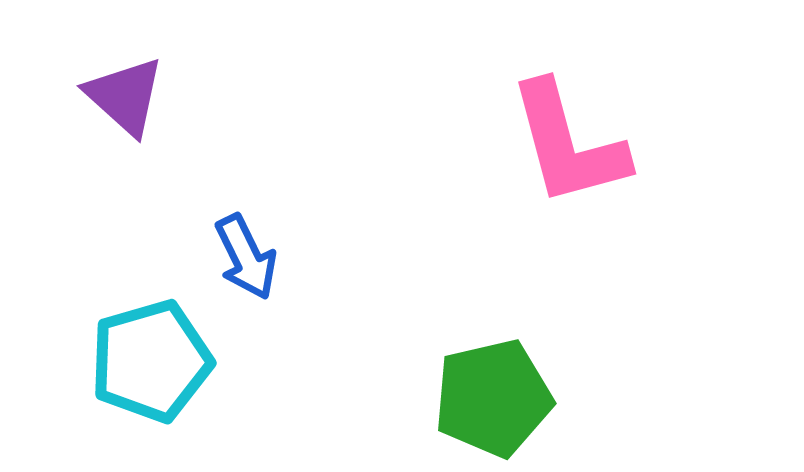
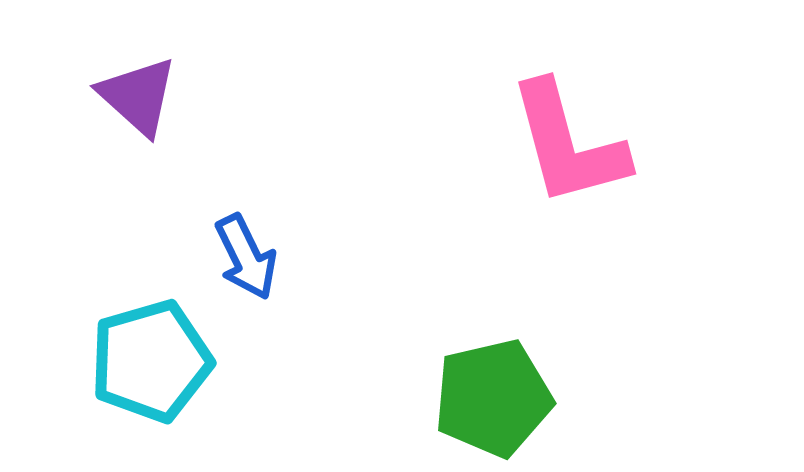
purple triangle: moved 13 px right
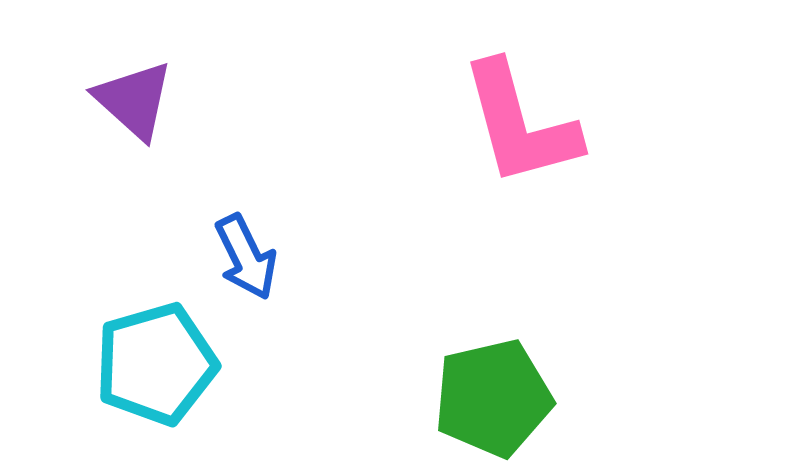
purple triangle: moved 4 px left, 4 px down
pink L-shape: moved 48 px left, 20 px up
cyan pentagon: moved 5 px right, 3 px down
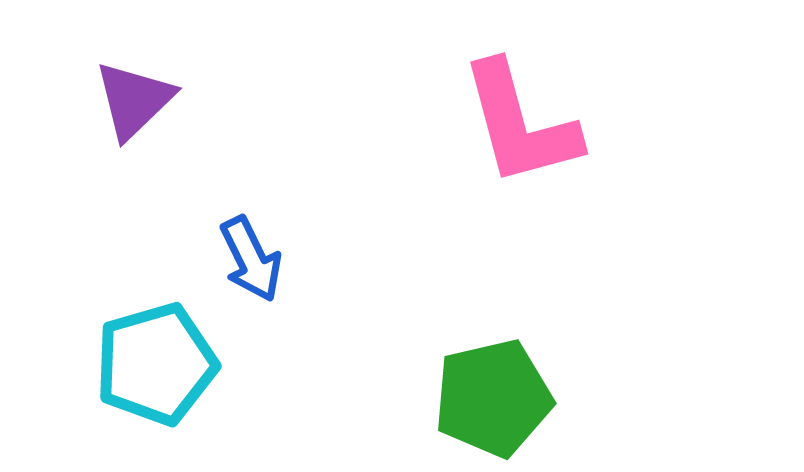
purple triangle: rotated 34 degrees clockwise
blue arrow: moved 5 px right, 2 px down
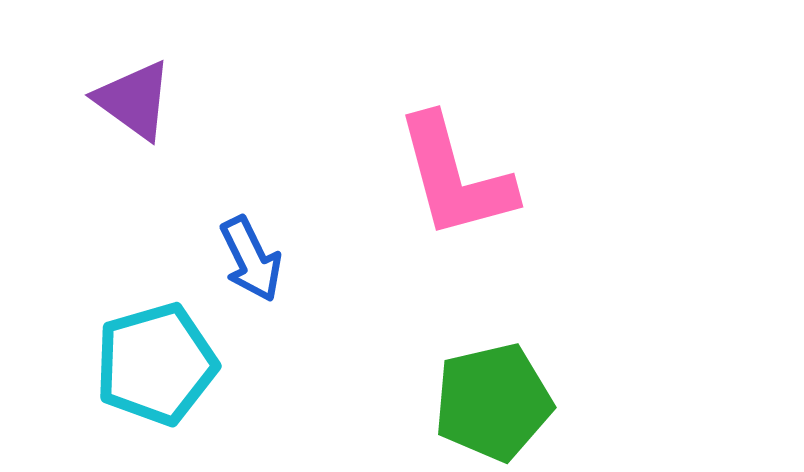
purple triangle: rotated 40 degrees counterclockwise
pink L-shape: moved 65 px left, 53 px down
green pentagon: moved 4 px down
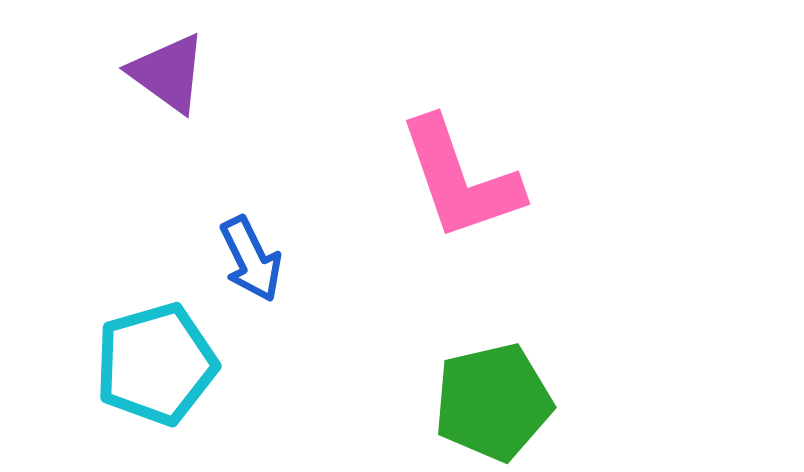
purple triangle: moved 34 px right, 27 px up
pink L-shape: moved 5 px right, 2 px down; rotated 4 degrees counterclockwise
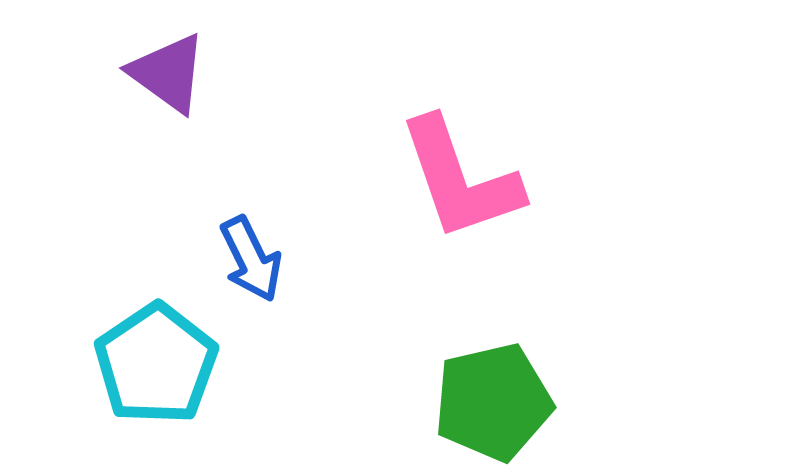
cyan pentagon: rotated 18 degrees counterclockwise
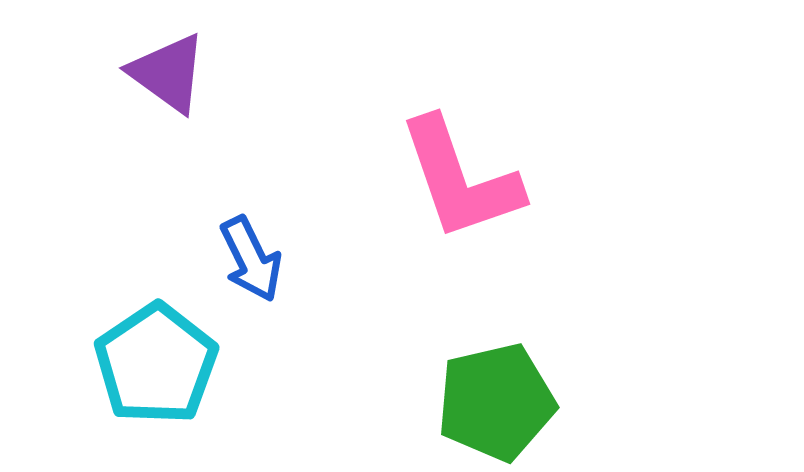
green pentagon: moved 3 px right
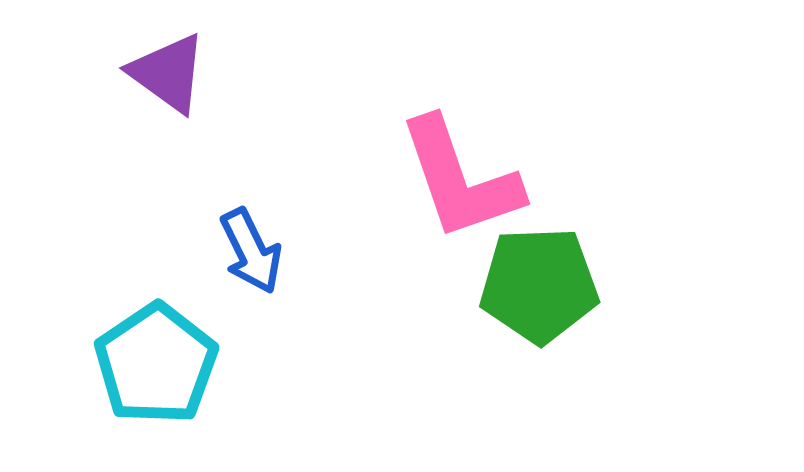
blue arrow: moved 8 px up
green pentagon: moved 43 px right, 117 px up; rotated 11 degrees clockwise
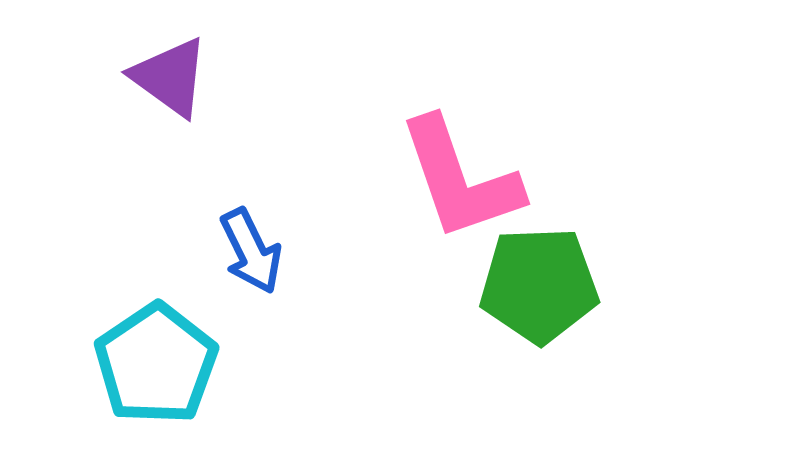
purple triangle: moved 2 px right, 4 px down
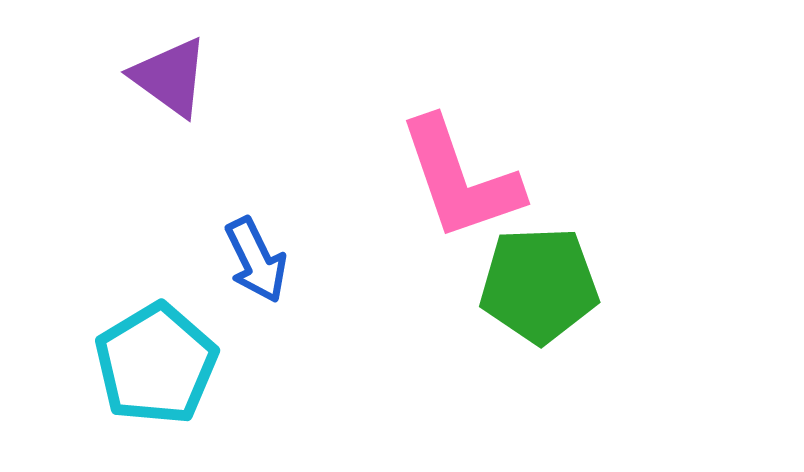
blue arrow: moved 5 px right, 9 px down
cyan pentagon: rotated 3 degrees clockwise
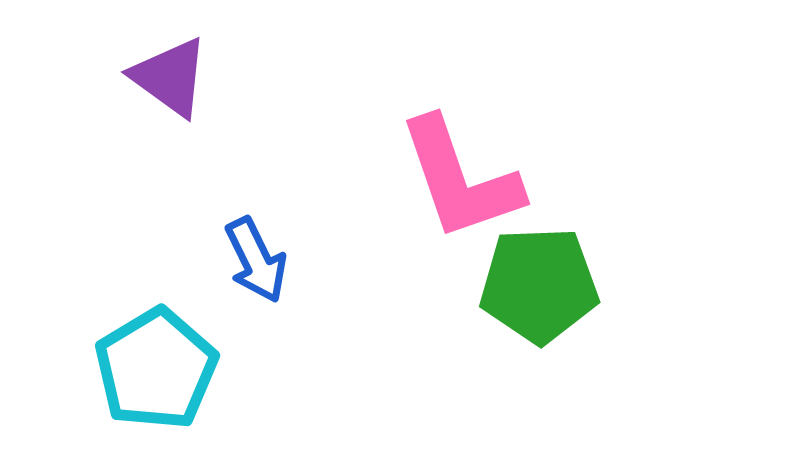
cyan pentagon: moved 5 px down
